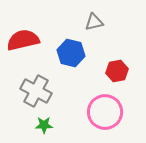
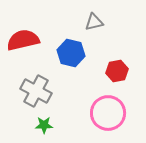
pink circle: moved 3 px right, 1 px down
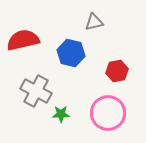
green star: moved 17 px right, 11 px up
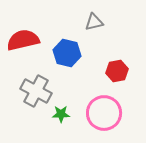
blue hexagon: moved 4 px left
pink circle: moved 4 px left
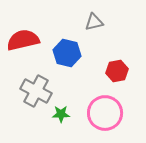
pink circle: moved 1 px right
